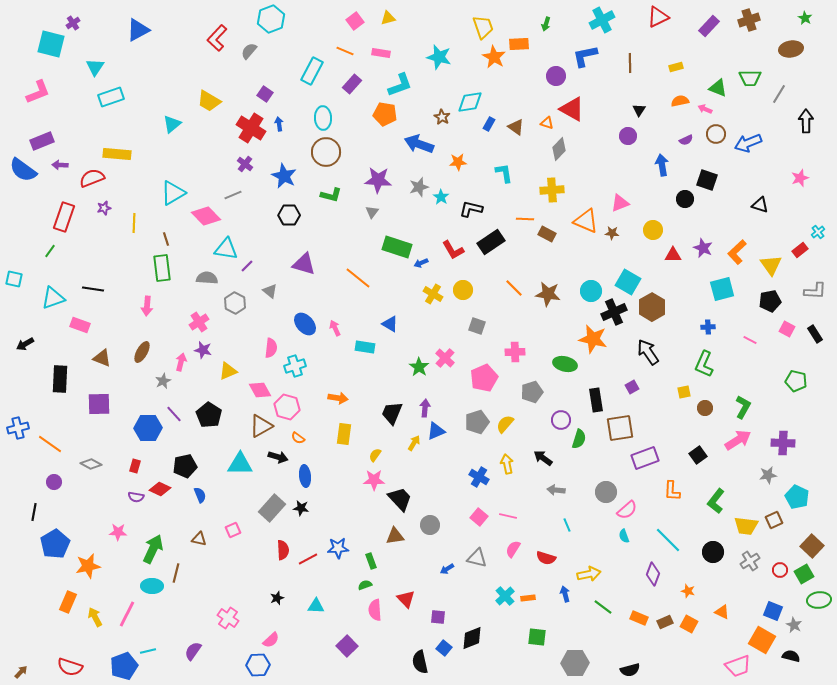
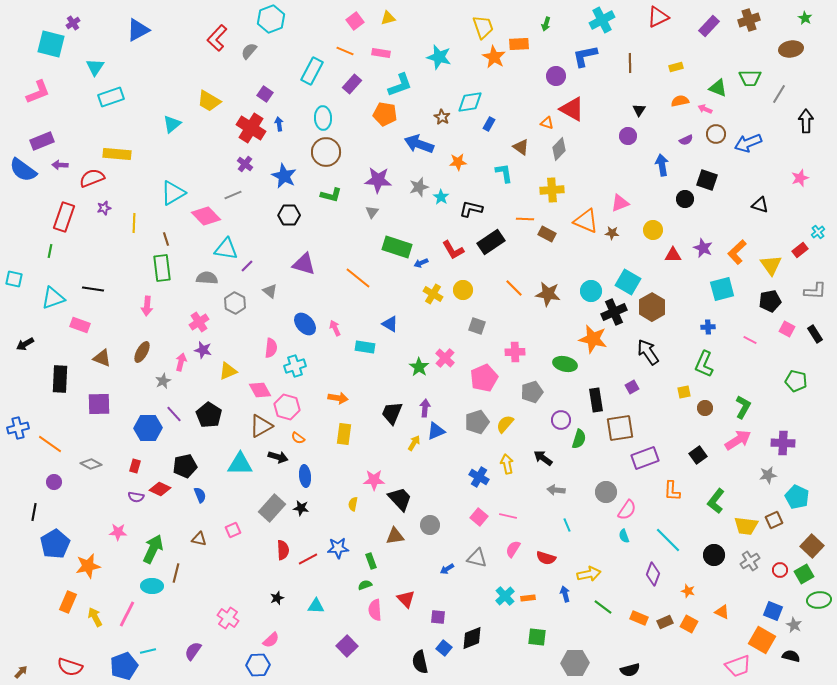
brown triangle at (516, 127): moved 5 px right, 20 px down
green line at (50, 251): rotated 24 degrees counterclockwise
yellow semicircle at (375, 455): moved 22 px left, 49 px down; rotated 24 degrees counterclockwise
pink semicircle at (627, 510): rotated 15 degrees counterclockwise
black circle at (713, 552): moved 1 px right, 3 px down
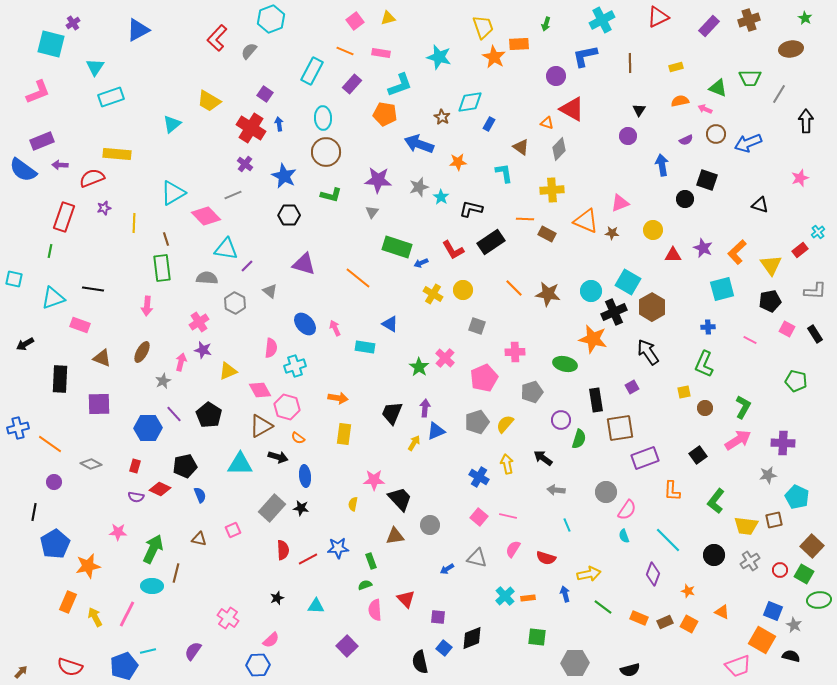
brown square at (774, 520): rotated 12 degrees clockwise
green square at (804, 574): rotated 30 degrees counterclockwise
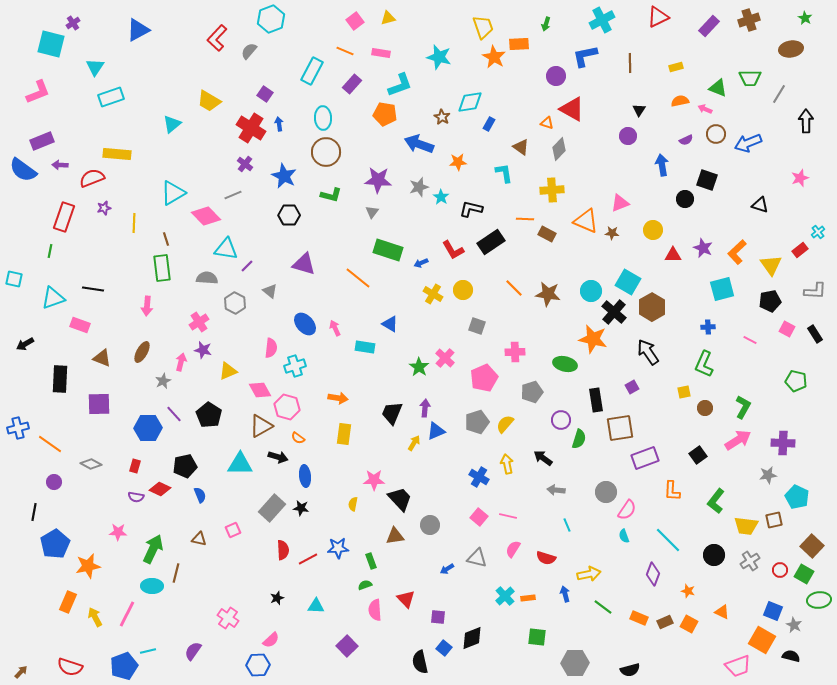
green rectangle at (397, 247): moved 9 px left, 3 px down
black cross at (614, 312): rotated 25 degrees counterclockwise
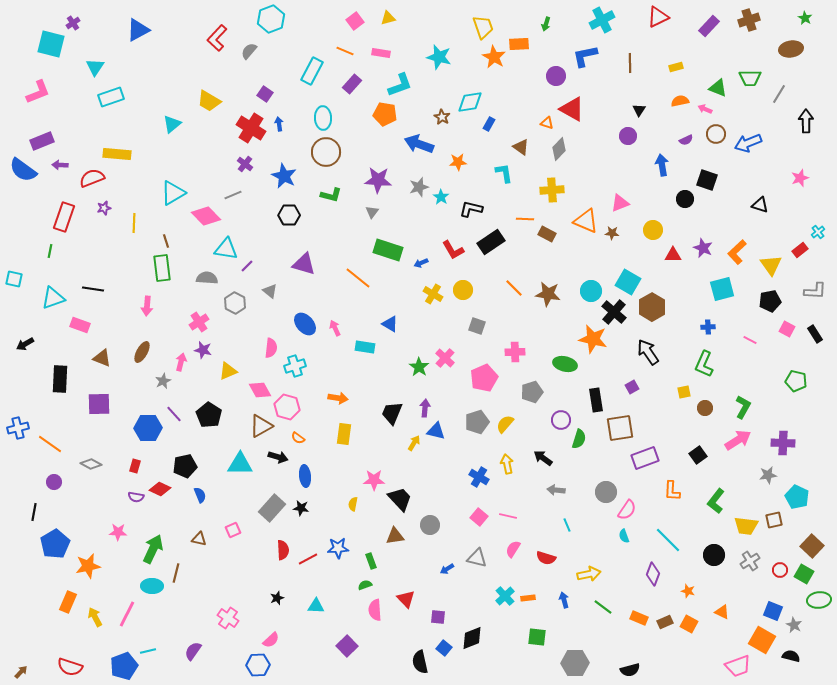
brown line at (166, 239): moved 2 px down
blue triangle at (436, 431): rotated 36 degrees clockwise
blue arrow at (565, 594): moved 1 px left, 6 px down
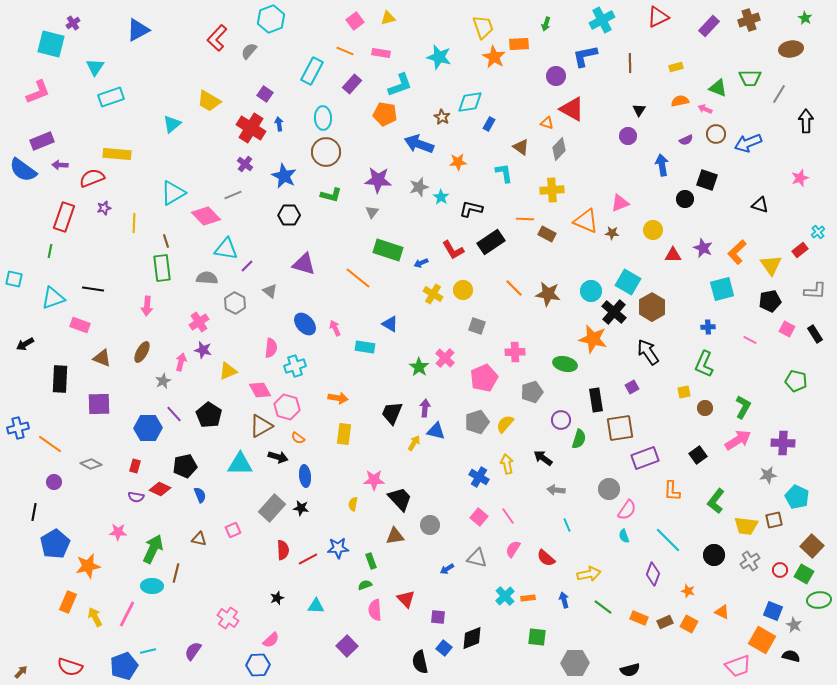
gray circle at (606, 492): moved 3 px right, 3 px up
pink line at (508, 516): rotated 42 degrees clockwise
red semicircle at (546, 558): rotated 24 degrees clockwise
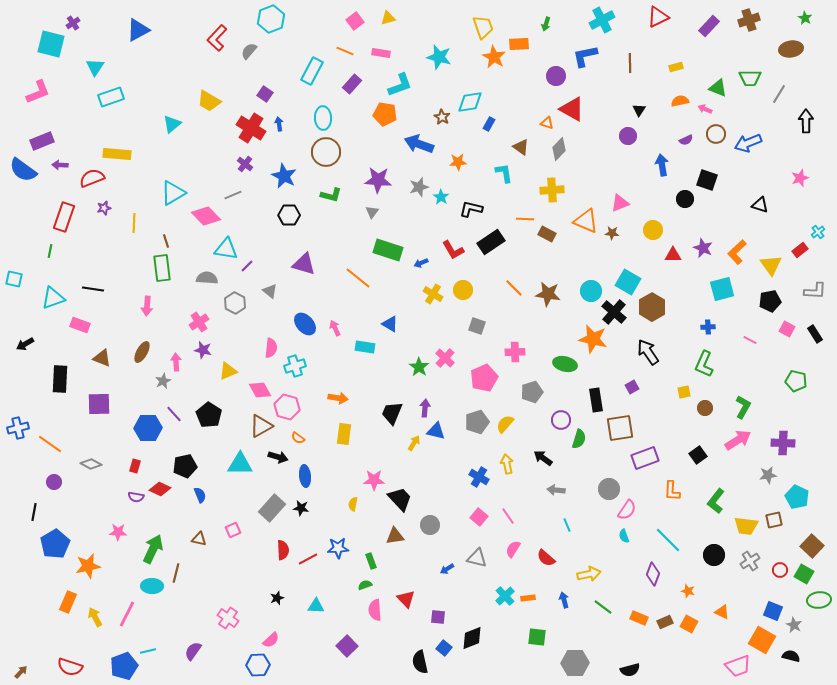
pink arrow at (181, 362): moved 5 px left; rotated 18 degrees counterclockwise
